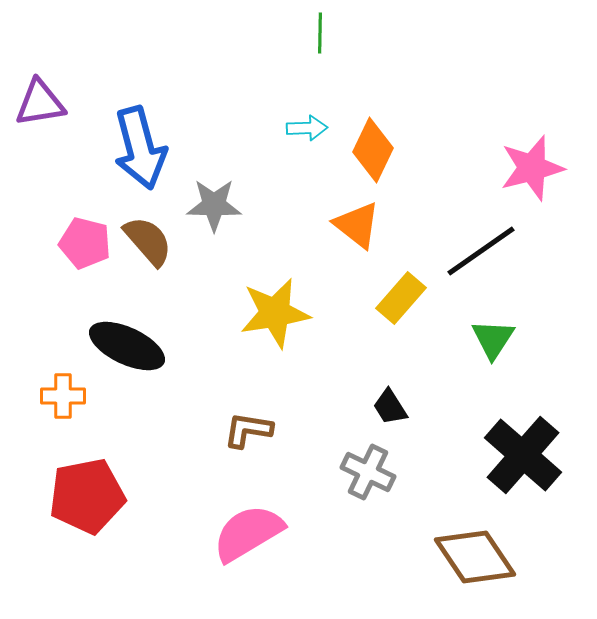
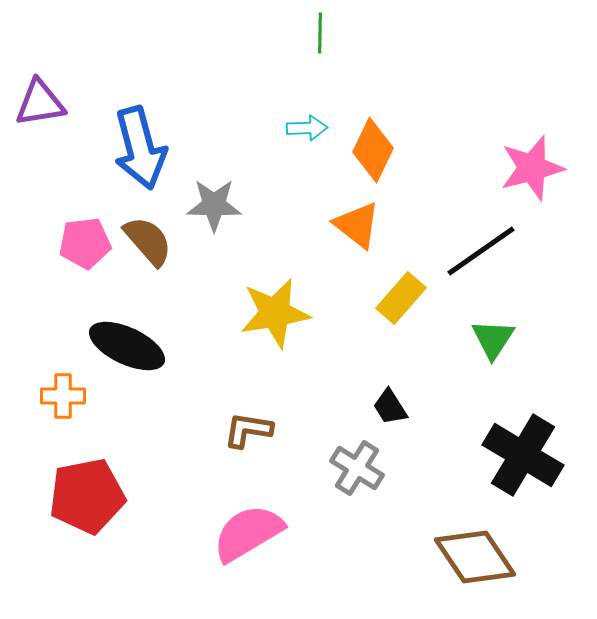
pink pentagon: rotated 21 degrees counterclockwise
black cross: rotated 10 degrees counterclockwise
gray cross: moved 11 px left, 4 px up; rotated 6 degrees clockwise
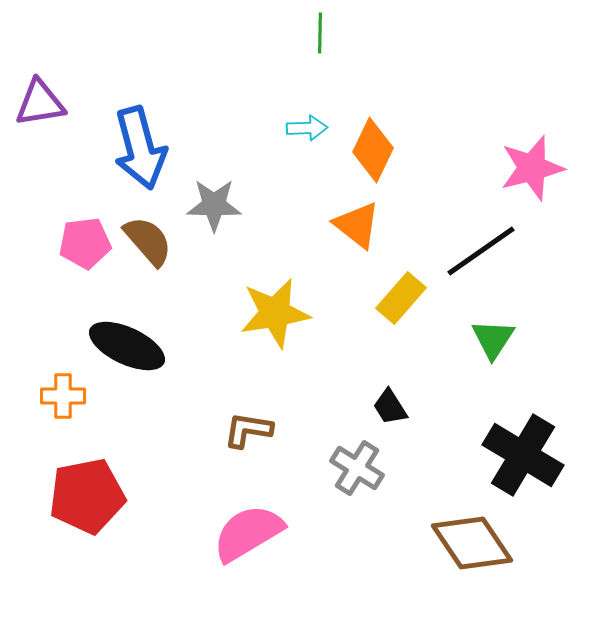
brown diamond: moved 3 px left, 14 px up
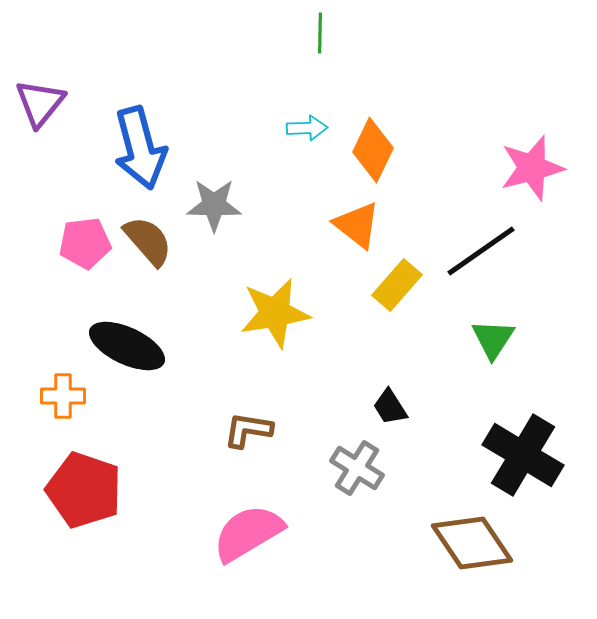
purple triangle: rotated 42 degrees counterclockwise
yellow rectangle: moved 4 px left, 13 px up
red pentagon: moved 3 px left, 6 px up; rotated 30 degrees clockwise
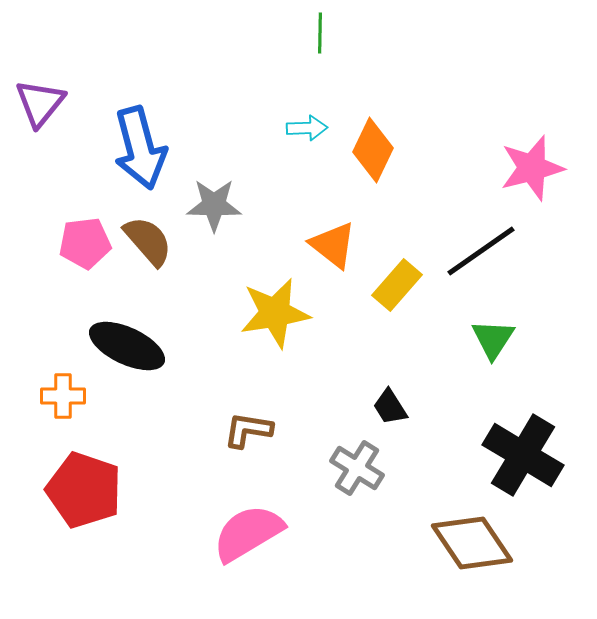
orange triangle: moved 24 px left, 20 px down
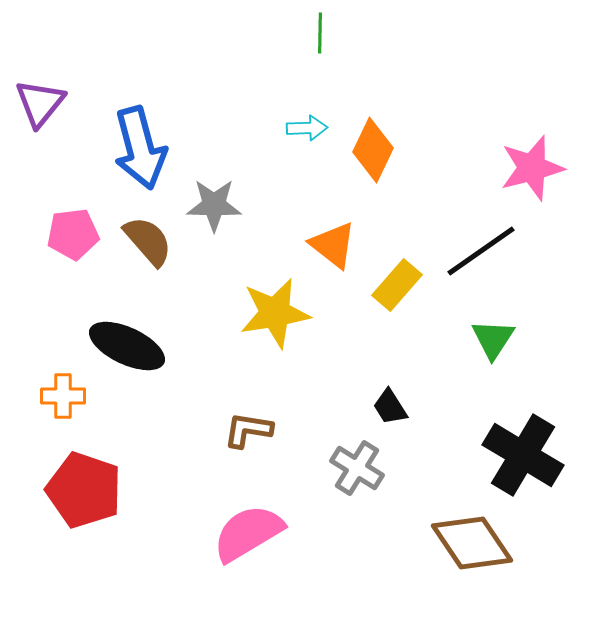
pink pentagon: moved 12 px left, 9 px up
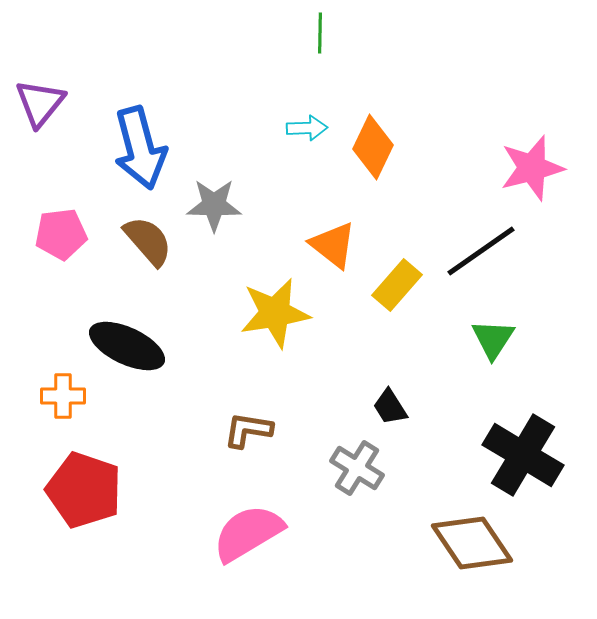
orange diamond: moved 3 px up
pink pentagon: moved 12 px left
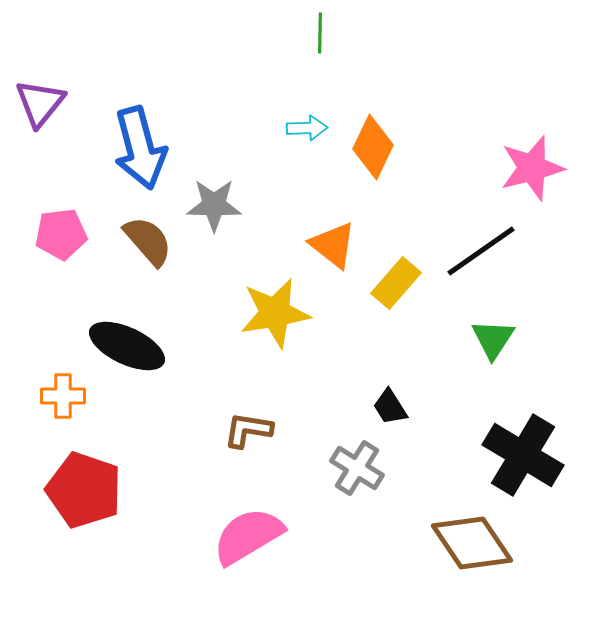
yellow rectangle: moved 1 px left, 2 px up
pink semicircle: moved 3 px down
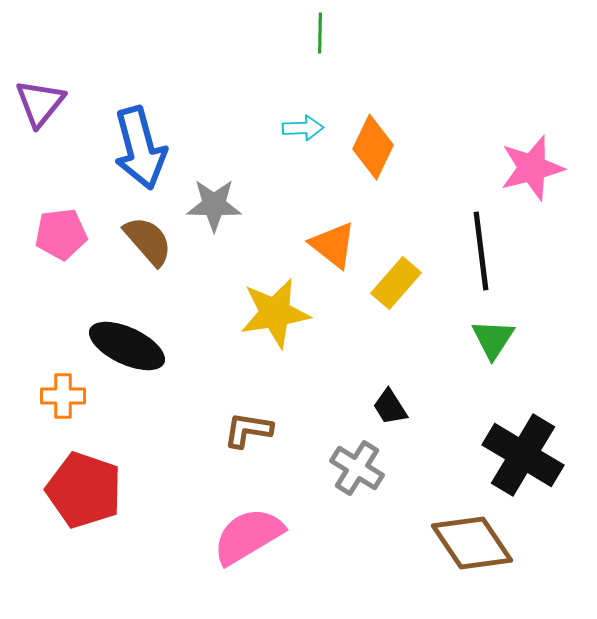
cyan arrow: moved 4 px left
black line: rotated 62 degrees counterclockwise
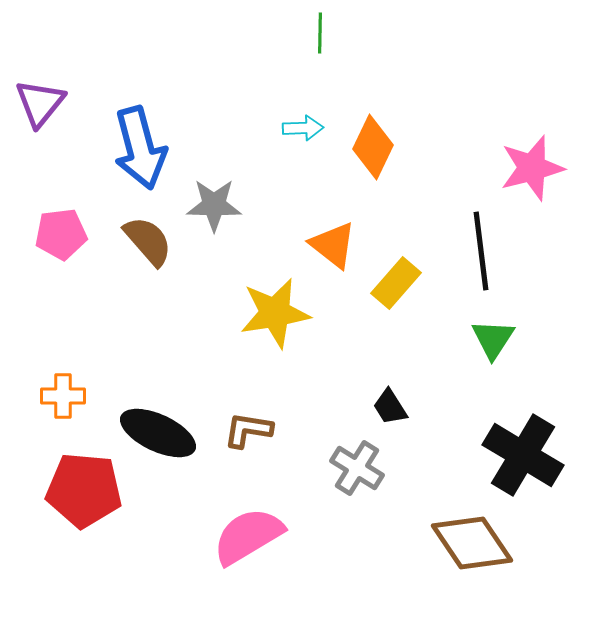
black ellipse: moved 31 px right, 87 px down
red pentagon: rotated 14 degrees counterclockwise
